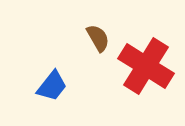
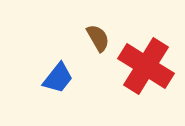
blue trapezoid: moved 6 px right, 8 px up
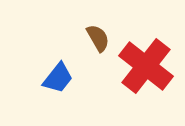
red cross: rotated 6 degrees clockwise
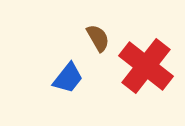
blue trapezoid: moved 10 px right
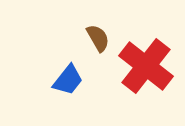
blue trapezoid: moved 2 px down
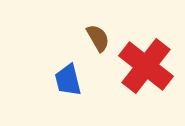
blue trapezoid: rotated 128 degrees clockwise
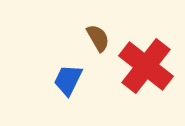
blue trapezoid: rotated 40 degrees clockwise
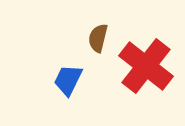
brown semicircle: rotated 136 degrees counterclockwise
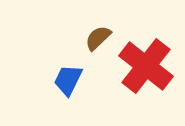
brown semicircle: rotated 32 degrees clockwise
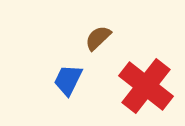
red cross: moved 20 px down
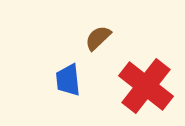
blue trapezoid: rotated 32 degrees counterclockwise
